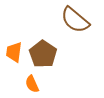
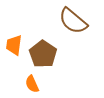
brown semicircle: moved 2 px left, 1 px down
orange trapezoid: moved 7 px up
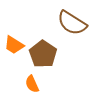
brown semicircle: moved 1 px left, 2 px down; rotated 8 degrees counterclockwise
orange trapezoid: rotated 65 degrees counterclockwise
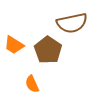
brown semicircle: rotated 44 degrees counterclockwise
brown pentagon: moved 5 px right, 4 px up
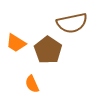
orange trapezoid: moved 2 px right, 2 px up
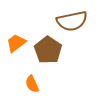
brown semicircle: moved 2 px up
orange trapezoid: rotated 110 degrees clockwise
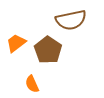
brown semicircle: moved 1 px left, 1 px up
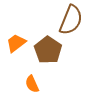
brown semicircle: rotated 56 degrees counterclockwise
